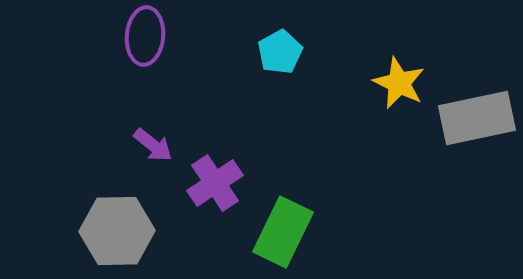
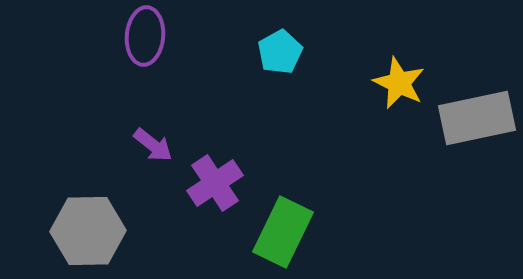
gray hexagon: moved 29 px left
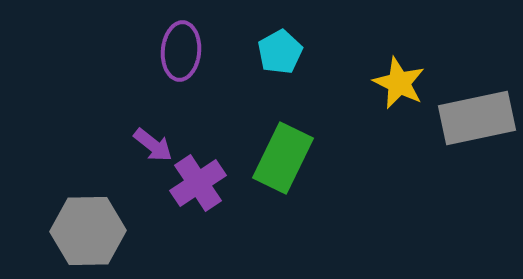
purple ellipse: moved 36 px right, 15 px down
purple cross: moved 17 px left
green rectangle: moved 74 px up
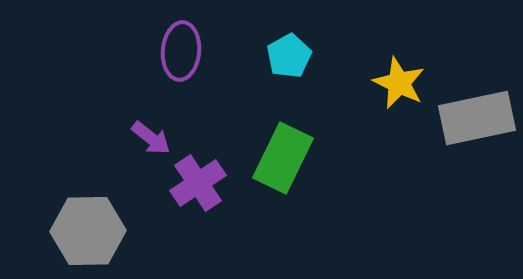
cyan pentagon: moved 9 px right, 4 px down
purple arrow: moved 2 px left, 7 px up
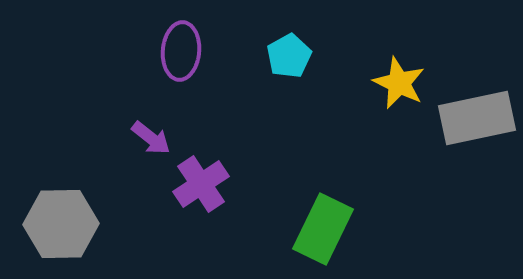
green rectangle: moved 40 px right, 71 px down
purple cross: moved 3 px right, 1 px down
gray hexagon: moved 27 px left, 7 px up
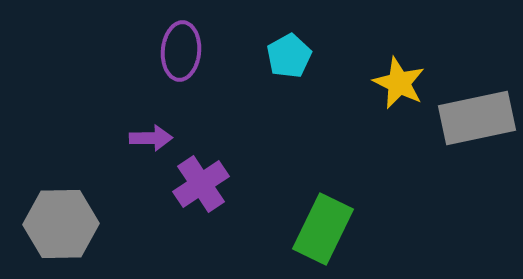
purple arrow: rotated 39 degrees counterclockwise
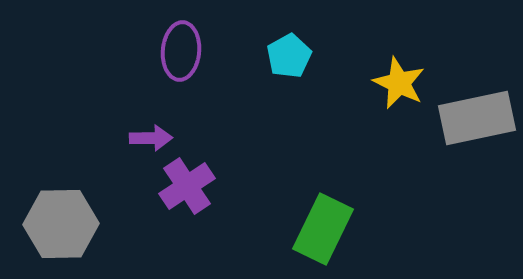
purple cross: moved 14 px left, 2 px down
